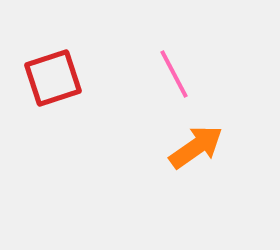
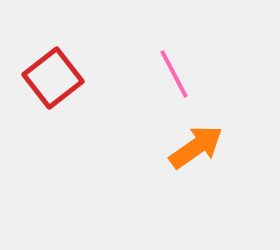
red square: rotated 20 degrees counterclockwise
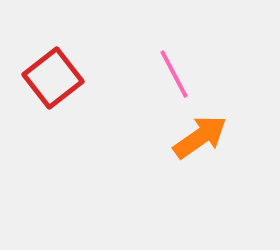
orange arrow: moved 4 px right, 10 px up
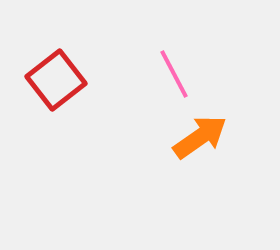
red square: moved 3 px right, 2 px down
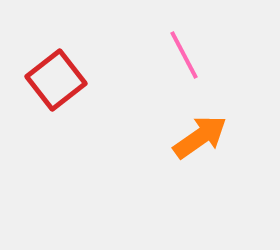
pink line: moved 10 px right, 19 px up
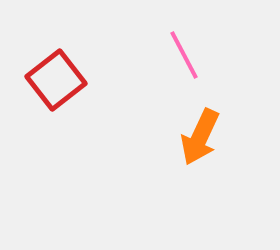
orange arrow: rotated 150 degrees clockwise
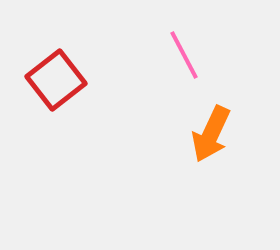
orange arrow: moved 11 px right, 3 px up
